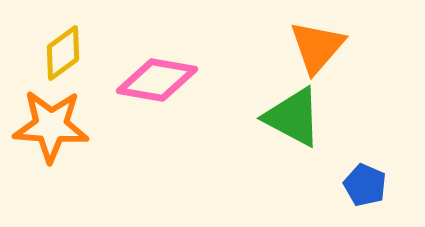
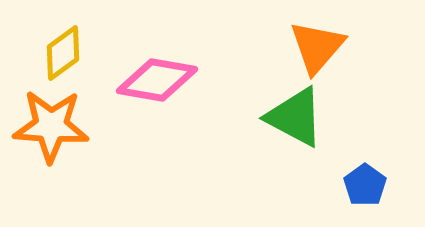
green triangle: moved 2 px right
blue pentagon: rotated 12 degrees clockwise
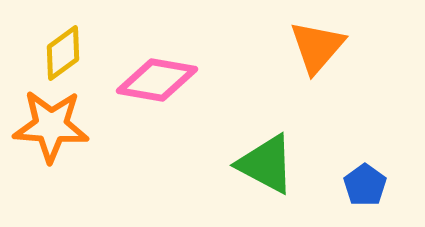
green triangle: moved 29 px left, 47 px down
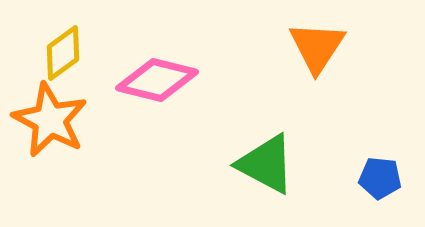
orange triangle: rotated 8 degrees counterclockwise
pink diamond: rotated 4 degrees clockwise
orange star: moved 1 px left, 6 px up; rotated 24 degrees clockwise
blue pentagon: moved 15 px right, 7 px up; rotated 30 degrees counterclockwise
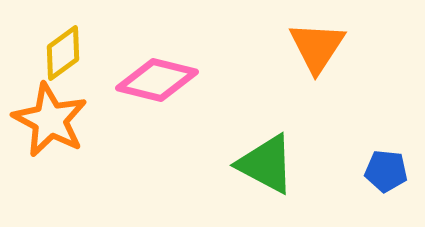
blue pentagon: moved 6 px right, 7 px up
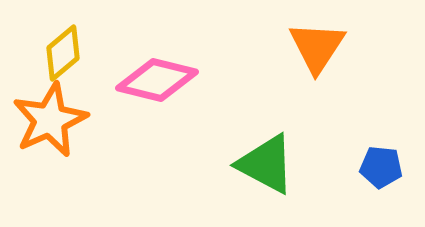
yellow diamond: rotated 4 degrees counterclockwise
orange star: rotated 20 degrees clockwise
blue pentagon: moved 5 px left, 4 px up
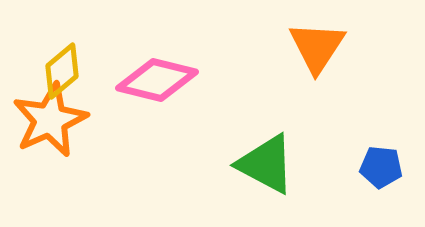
yellow diamond: moved 1 px left, 18 px down
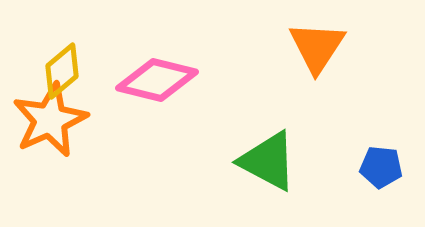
green triangle: moved 2 px right, 3 px up
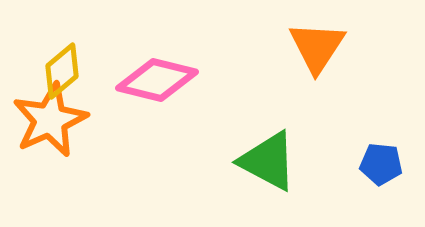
blue pentagon: moved 3 px up
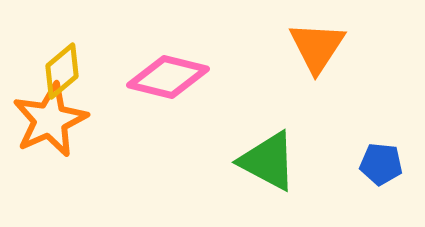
pink diamond: moved 11 px right, 3 px up
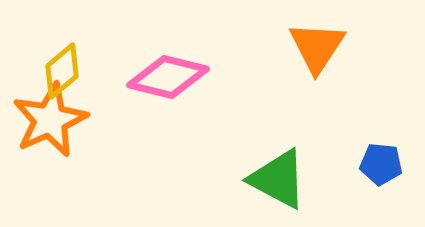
green triangle: moved 10 px right, 18 px down
